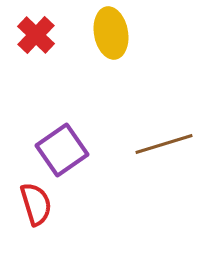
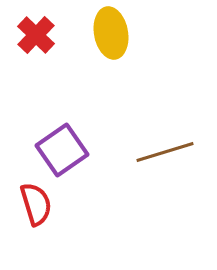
brown line: moved 1 px right, 8 px down
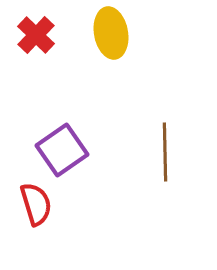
brown line: rotated 74 degrees counterclockwise
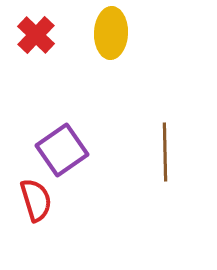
yellow ellipse: rotated 12 degrees clockwise
red semicircle: moved 4 px up
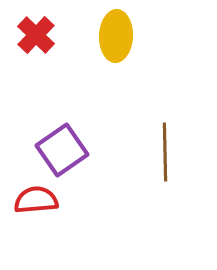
yellow ellipse: moved 5 px right, 3 px down
red semicircle: rotated 78 degrees counterclockwise
